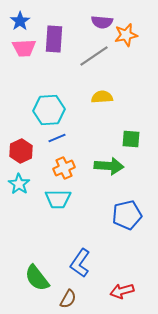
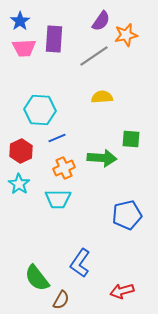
purple semicircle: moved 1 px left, 1 px up; rotated 60 degrees counterclockwise
cyan hexagon: moved 9 px left; rotated 8 degrees clockwise
green arrow: moved 7 px left, 8 px up
brown semicircle: moved 7 px left, 1 px down
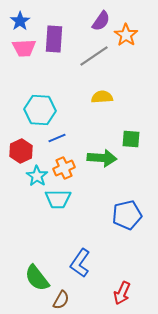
orange star: rotated 25 degrees counterclockwise
cyan star: moved 18 px right, 8 px up
red arrow: moved 2 px down; rotated 50 degrees counterclockwise
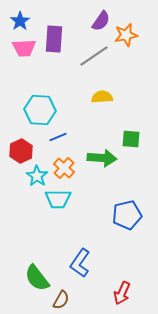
orange star: rotated 25 degrees clockwise
blue line: moved 1 px right, 1 px up
orange cross: rotated 25 degrees counterclockwise
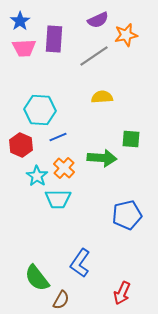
purple semicircle: moved 3 px left, 1 px up; rotated 30 degrees clockwise
red hexagon: moved 6 px up; rotated 10 degrees counterclockwise
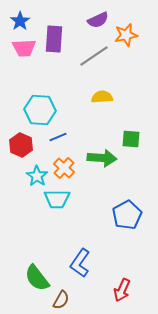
cyan trapezoid: moved 1 px left
blue pentagon: rotated 16 degrees counterclockwise
red arrow: moved 3 px up
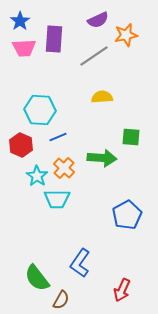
green square: moved 2 px up
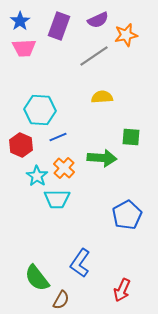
purple rectangle: moved 5 px right, 13 px up; rotated 16 degrees clockwise
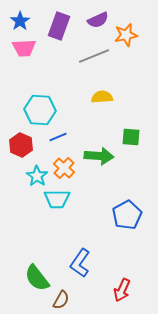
gray line: rotated 12 degrees clockwise
green arrow: moved 3 px left, 2 px up
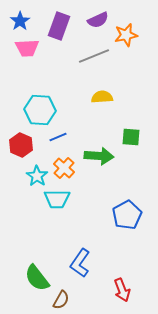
pink trapezoid: moved 3 px right
red arrow: rotated 45 degrees counterclockwise
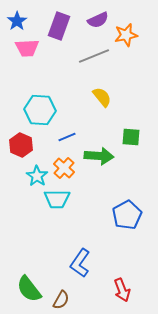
blue star: moved 3 px left
yellow semicircle: rotated 55 degrees clockwise
blue line: moved 9 px right
green semicircle: moved 8 px left, 11 px down
